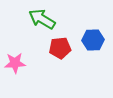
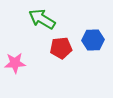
red pentagon: moved 1 px right
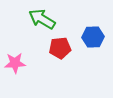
blue hexagon: moved 3 px up
red pentagon: moved 1 px left
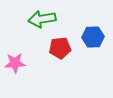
green arrow: rotated 40 degrees counterclockwise
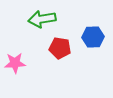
red pentagon: rotated 15 degrees clockwise
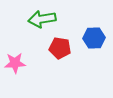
blue hexagon: moved 1 px right, 1 px down
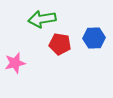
red pentagon: moved 4 px up
pink star: rotated 10 degrees counterclockwise
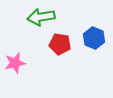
green arrow: moved 1 px left, 2 px up
blue hexagon: rotated 25 degrees clockwise
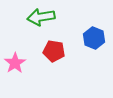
red pentagon: moved 6 px left, 7 px down
pink star: rotated 20 degrees counterclockwise
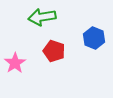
green arrow: moved 1 px right
red pentagon: rotated 10 degrees clockwise
